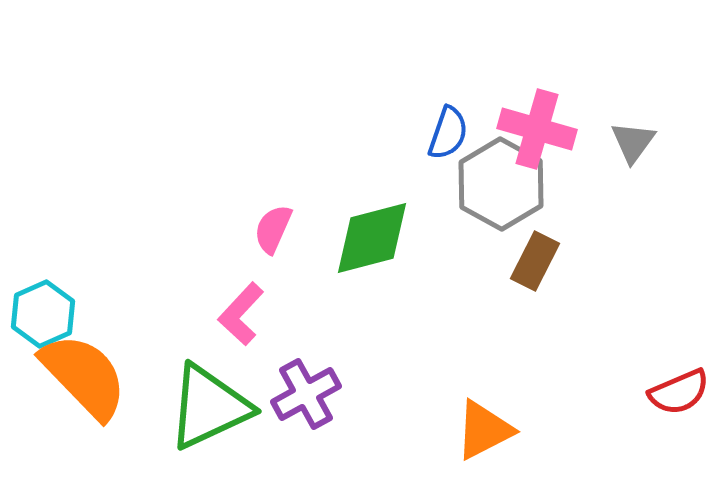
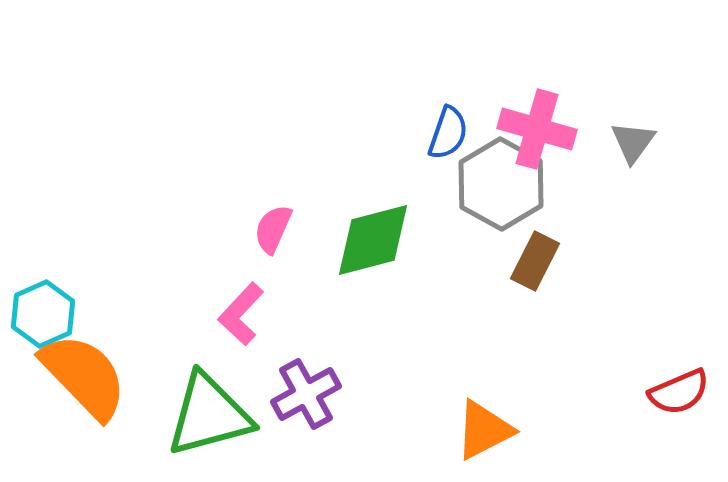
green diamond: moved 1 px right, 2 px down
green triangle: moved 8 px down; rotated 10 degrees clockwise
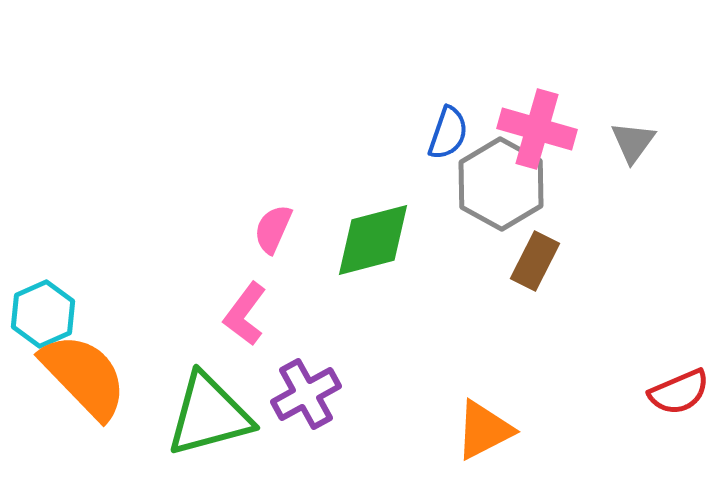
pink L-shape: moved 4 px right; rotated 6 degrees counterclockwise
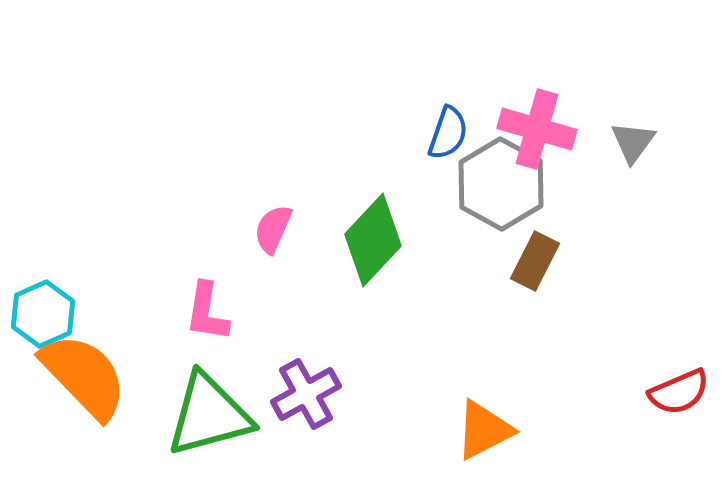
green diamond: rotated 32 degrees counterclockwise
pink L-shape: moved 38 px left, 2 px up; rotated 28 degrees counterclockwise
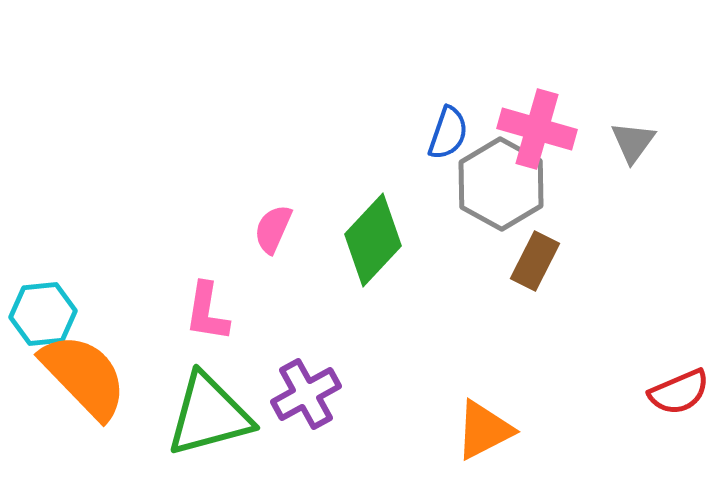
cyan hexagon: rotated 18 degrees clockwise
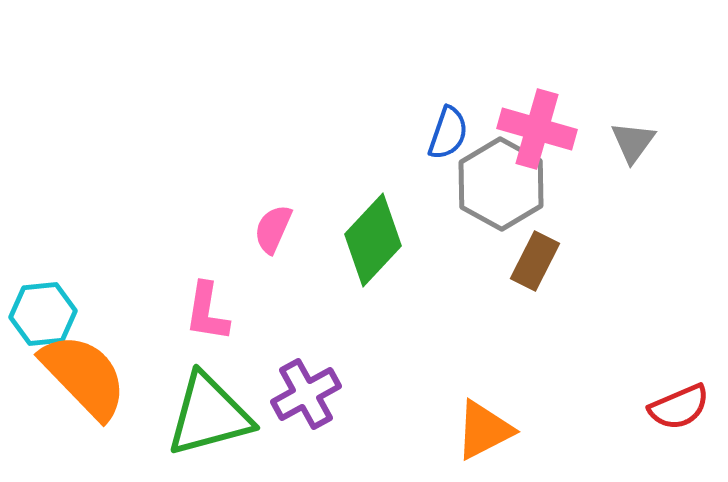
red semicircle: moved 15 px down
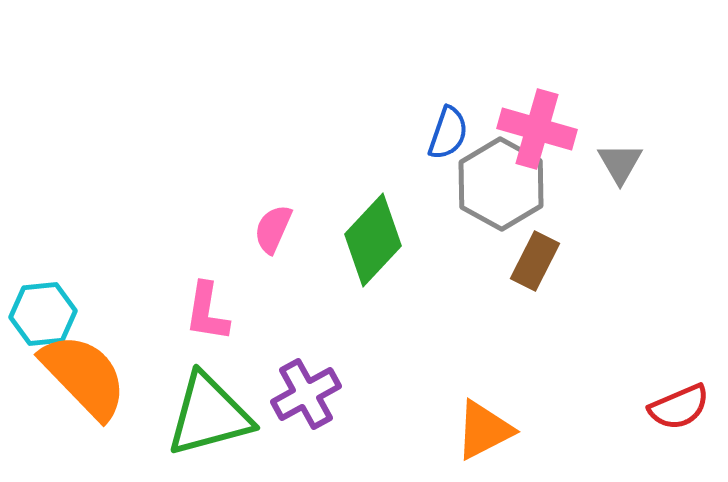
gray triangle: moved 13 px left, 21 px down; rotated 6 degrees counterclockwise
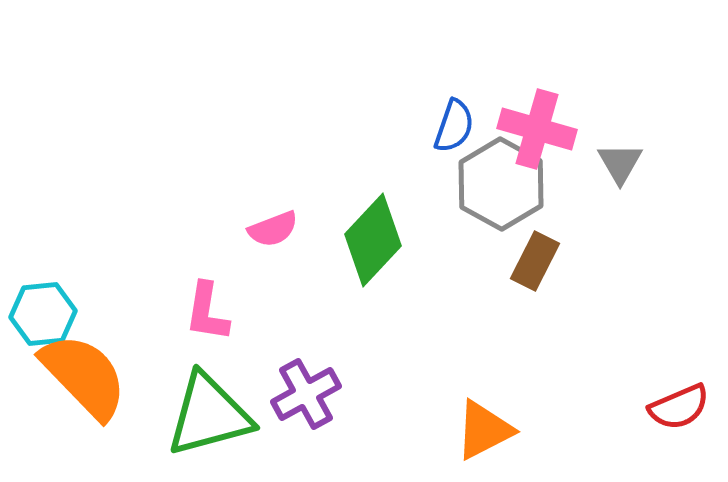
blue semicircle: moved 6 px right, 7 px up
pink semicircle: rotated 135 degrees counterclockwise
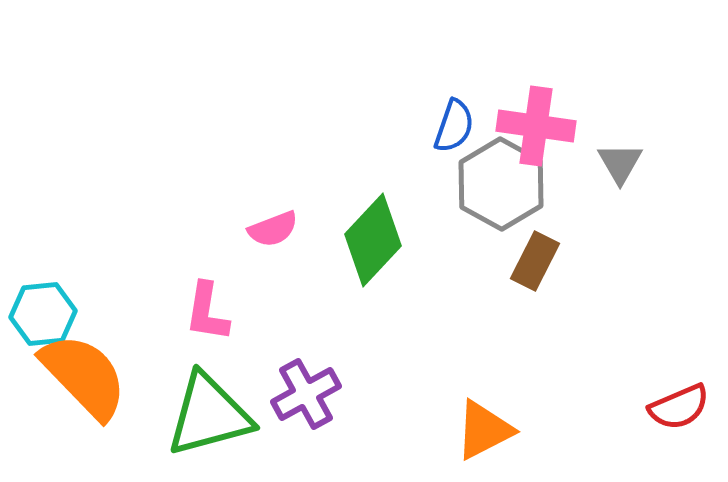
pink cross: moved 1 px left, 3 px up; rotated 8 degrees counterclockwise
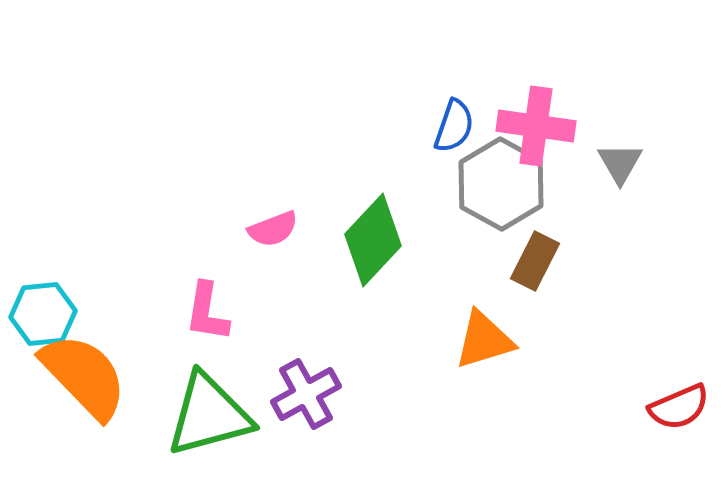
orange triangle: moved 90 px up; rotated 10 degrees clockwise
